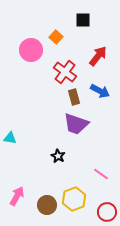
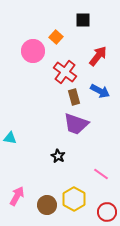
pink circle: moved 2 px right, 1 px down
yellow hexagon: rotated 10 degrees counterclockwise
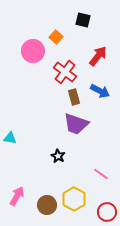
black square: rotated 14 degrees clockwise
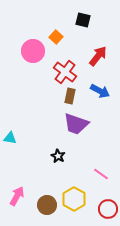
brown rectangle: moved 4 px left, 1 px up; rotated 28 degrees clockwise
red circle: moved 1 px right, 3 px up
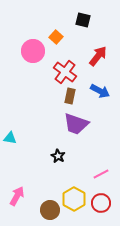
pink line: rotated 63 degrees counterclockwise
brown circle: moved 3 px right, 5 px down
red circle: moved 7 px left, 6 px up
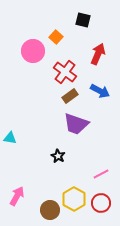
red arrow: moved 2 px up; rotated 15 degrees counterclockwise
brown rectangle: rotated 42 degrees clockwise
